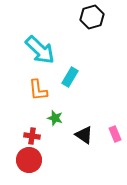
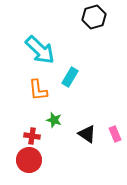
black hexagon: moved 2 px right
green star: moved 1 px left, 2 px down
black triangle: moved 3 px right, 1 px up
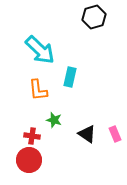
cyan rectangle: rotated 18 degrees counterclockwise
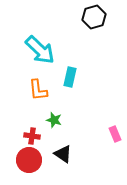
black triangle: moved 24 px left, 20 px down
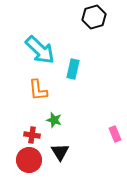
cyan rectangle: moved 3 px right, 8 px up
red cross: moved 1 px up
black triangle: moved 3 px left, 2 px up; rotated 24 degrees clockwise
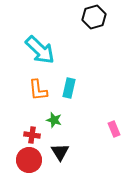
cyan rectangle: moved 4 px left, 19 px down
pink rectangle: moved 1 px left, 5 px up
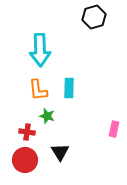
cyan arrow: rotated 44 degrees clockwise
cyan rectangle: rotated 12 degrees counterclockwise
green star: moved 7 px left, 4 px up
pink rectangle: rotated 35 degrees clockwise
red cross: moved 5 px left, 3 px up
red circle: moved 4 px left
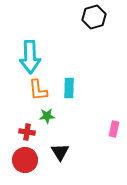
cyan arrow: moved 10 px left, 7 px down
green star: rotated 21 degrees counterclockwise
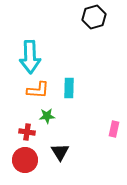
orange L-shape: rotated 80 degrees counterclockwise
